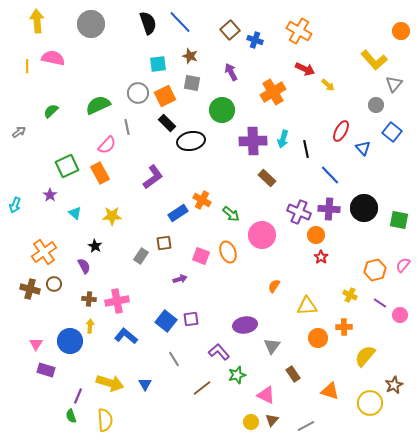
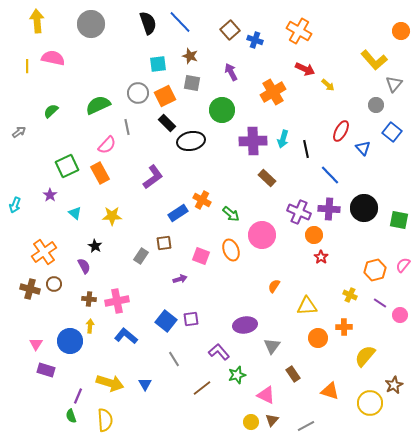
orange circle at (316, 235): moved 2 px left
orange ellipse at (228, 252): moved 3 px right, 2 px up
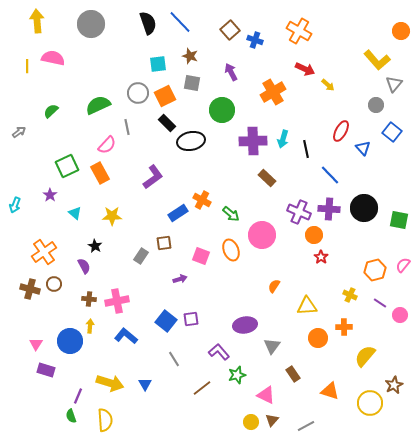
yellow L-shape at (374, 60): moved 3 px right
